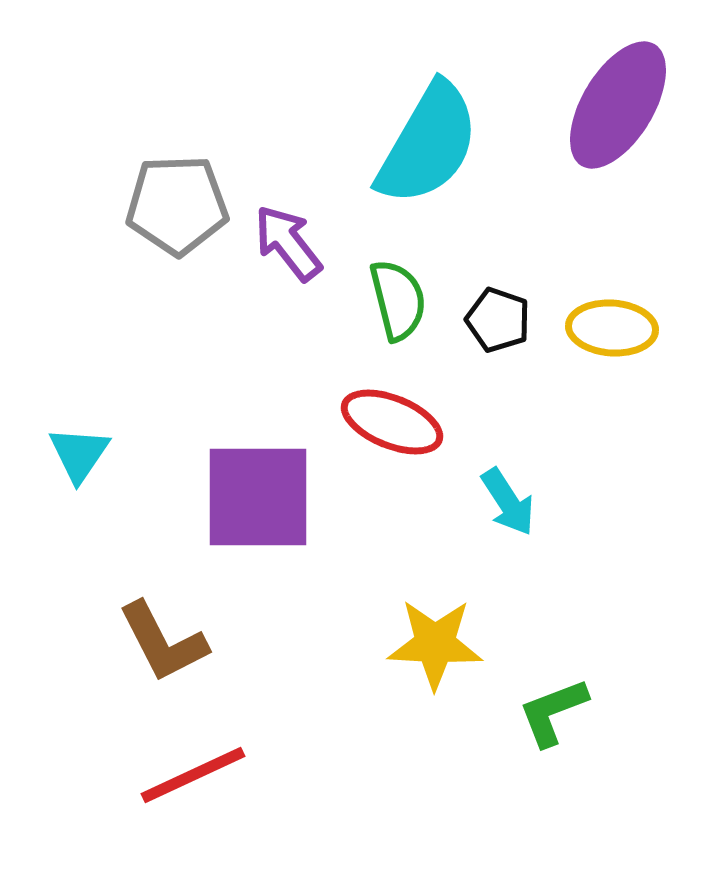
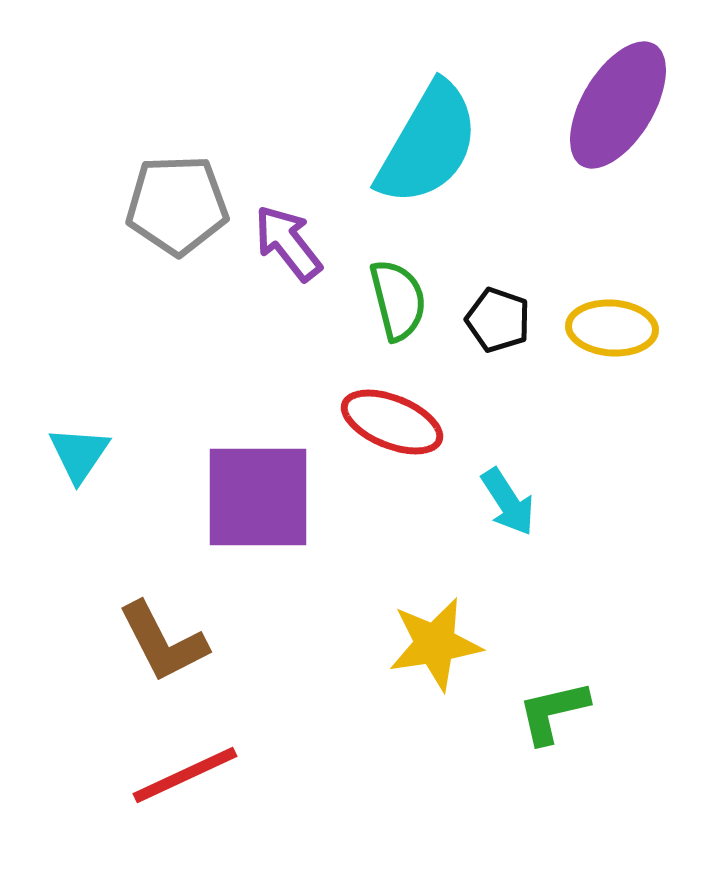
yellow star: rotated 12 degrees counterclockwise
green L-shape: rotated 8 degrees clockwise
red line: moved 8 px left
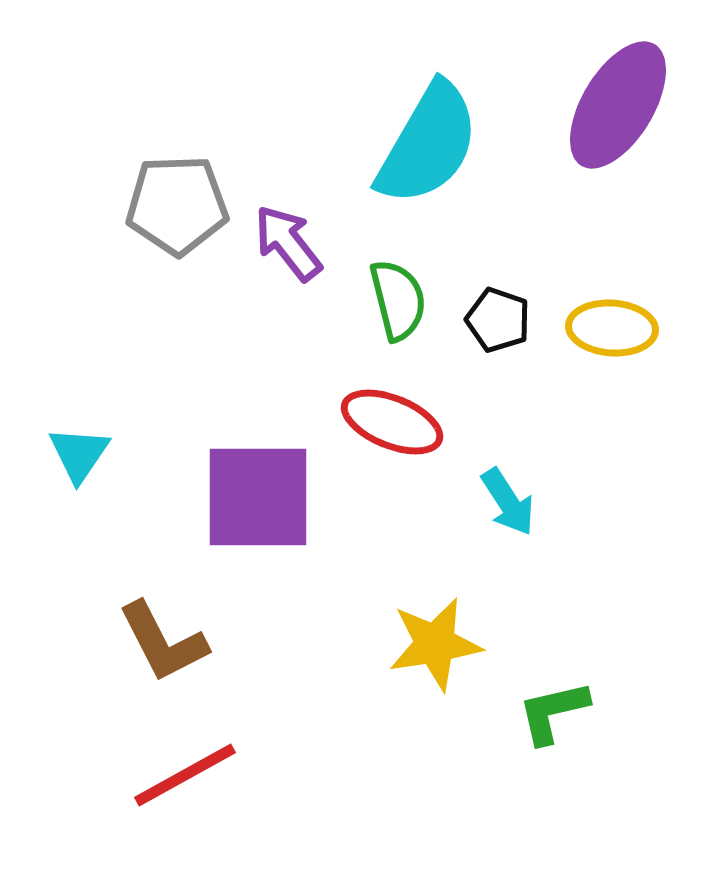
red line: rotated 4 degrees counterclockwise
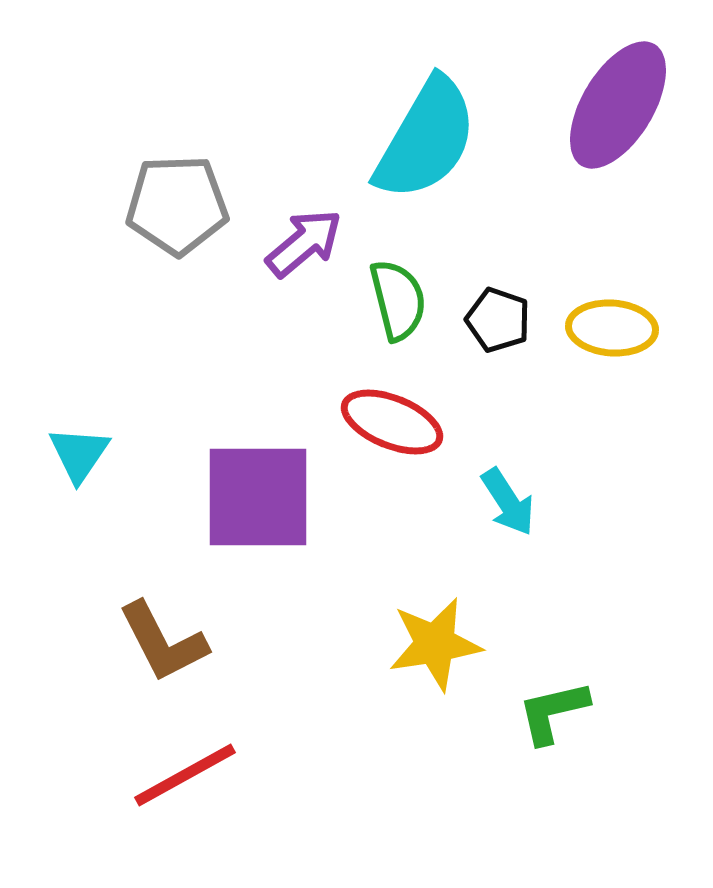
cyan semicircle: moved 2 px left, 5 px up
purple arrow: moved 16 px right; rotated 88 degrees clockwise
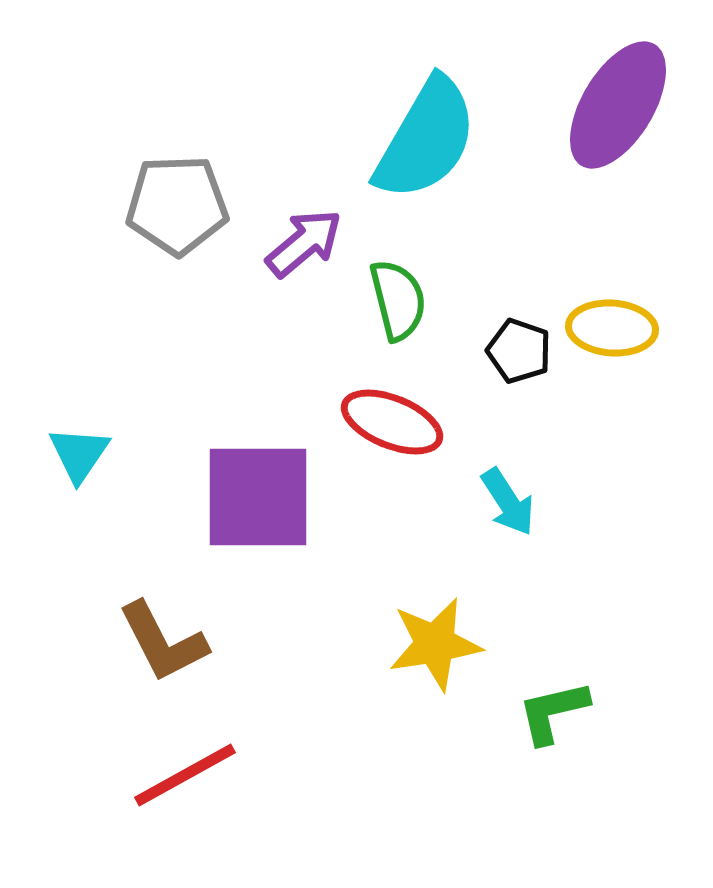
black pentagon: moved 21 px right, 31 px down
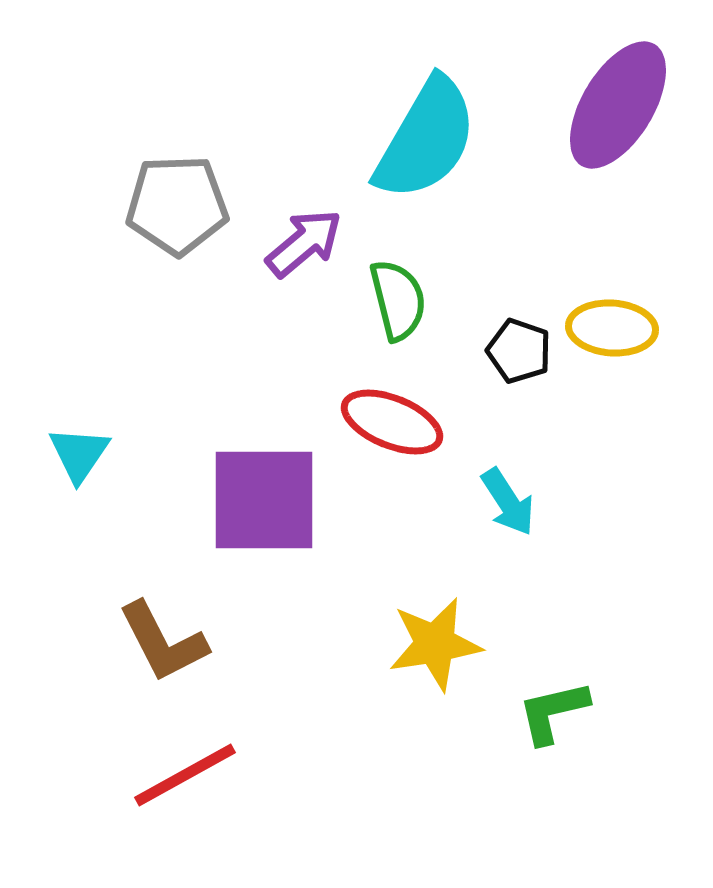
purple square: moved 6 px right, 3 px down
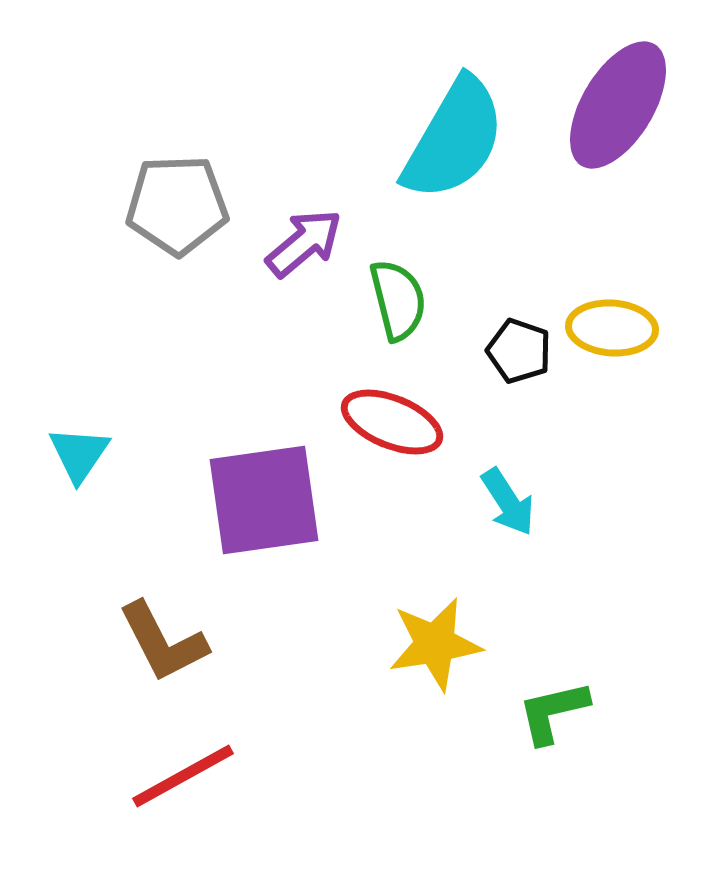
cyan semicircle: moved 28 px right
purple square: rotated 8 degrees counterclockwise
red line: moved 2 px left, 1 px down
